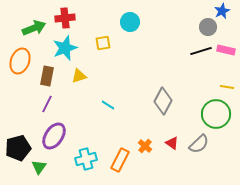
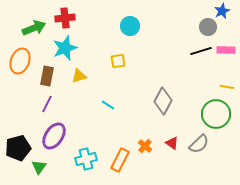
cyan circle: moved 4 px down
yellow square: moved 15 px right, 18 px down
pink rectangle: rotated 12 degrees counterclockwise
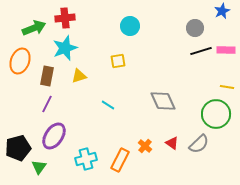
gray circle: moved 13 px left, 1 px down
gray diamond: rotated 52 degrees counterclockwise
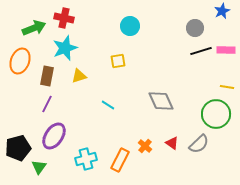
red cross: moved 1 px left; rotated 18 degrees clockwise
gray diamond: moved 2 px left
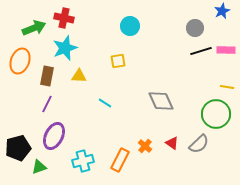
yellow triangle: rotated 21 degrees clockwise
cyan line: moved 3 px left, 2 px up
purple ellipse: rotated 8 degrees counterclockwise
cyan cross: moved 3 px left, 2 px down
green triangle: rotated 35 degrees clockwise
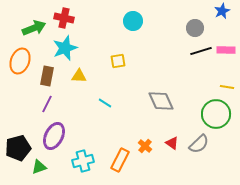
cyan circle: moved 3 px right, 5 px up
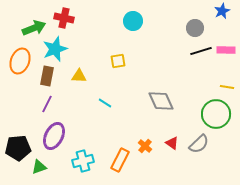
cyan star: moved 10 px left, 1 px down
black pentagon: rotated 10 degrees clockwise
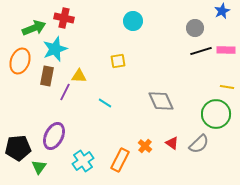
purple line: moved 18 px right, 12 px up
cyan cross: rotated 20 degrees counterclockwise
green triangle: rotated 35 degrees counterclockwise
